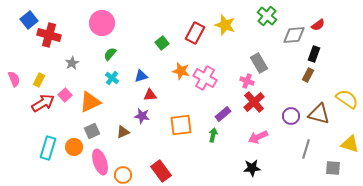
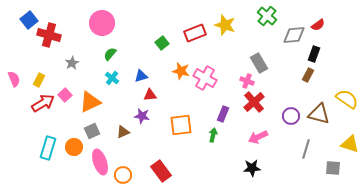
red rectangle at (195, 33): rotated 40 degrees clockwise
purple rectangle at (223, 114): rotated 28 degrees counterclockwise
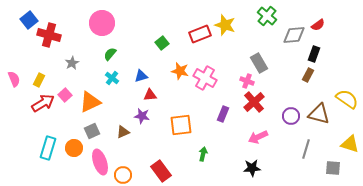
red rectangle at (195, 33): moved 5 px right, 1 px down
orange star at (181, 71): moved 1 px left
green arrow at (213, 135): moved 10 px left, 19 px down
orange circle at (74, 147): moved 1 px down
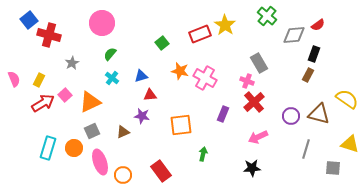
yellow star at (225, 25): rotated 15 degrees clockwise
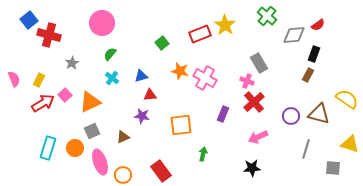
brown triangle at (123, 132): moved 5 px down
orange circle at (74, 148): moved 1 px right
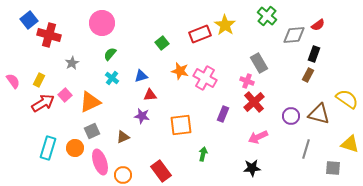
pink semicircle at (14, 79): moved 1 px left, 2 px down; rotated 14 degrees counterclockwise
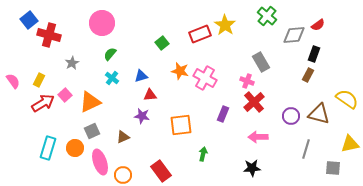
gray rectangle at (259, 63): moved 2 px right, 1 px up
pink arrow at (258, 137): rotated 24 degrees clockwise
yellow triangle at (350, 144): rotated 30 degrees counterclockwise
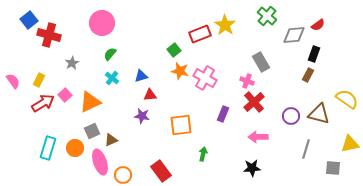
green square at (162, 43): moved 12 px right, 7 px down
brown triangle at (123, 137): moved 12 px left, 3 px down
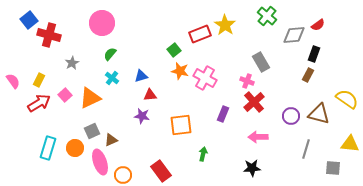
orange triangle at (90, 102): moved 4 px up
red arrow at (43, 103): moved 4 px left
yellow triangle at (350, 144): rotated 18 degrees clockwise
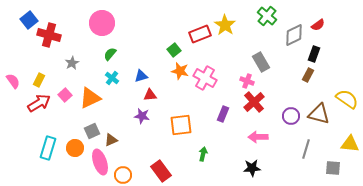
gray diamond at (294, 35): rotated 20 degrees counterclockwise
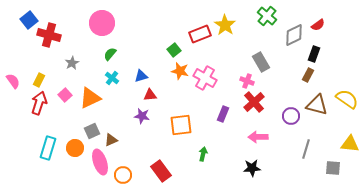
red arrow at (39, 103): rotated 40 degrees counterclockwise
brown triangle at (319, 114): moved 2 px left, 9 px up
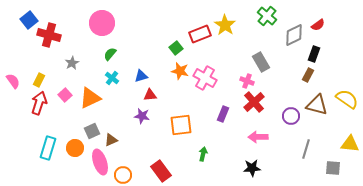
green square at (174, 50): moved 2 px right, 2 px up
